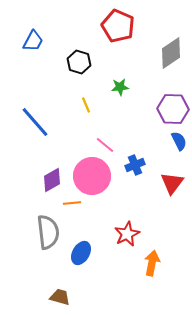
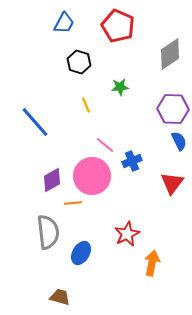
blue trapezoid: moved 31 px right, 18 px up
gray diamond: moved 1 px left, 1 px down
blue cross: moved 3 px left, 4 px up
orange line: moved 1 px right
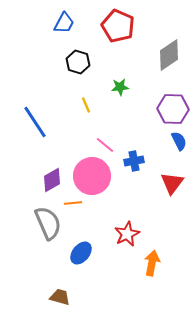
gray diamond: moved 1 px left, 1 px down
black hexagon: moved 1 px left
blue line: rotated 8 degrees clockwise
blue cross: moved 2 px right; rotated 12 degrees clockwise
gray semicircle: moved 9 px up; rotated 16 degrees counterclockwise
blue ellipse: rotated 10 degrees clockwise
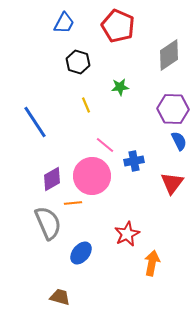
purple diamond: moved 1 px up
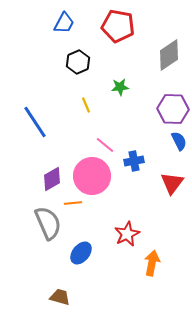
red pentagon: rotated 12 degrees counterclockwise
black hexagon: rotated 20 degrees clockwise
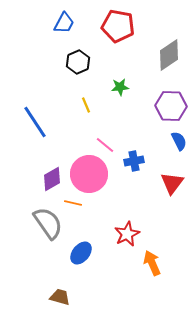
purple hexagon: moved 2 px left, 3 px up
pink circle: moved 3 px left, 2 px up
orange line: rotated 18 degrees clockwise
gray semicircle: rotated 12 degrees counterclockwise
orange arrow: rotated 35 degrees counterclockwise
